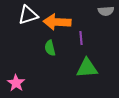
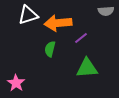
orange arrow: moved 1 px right, 1 px down; rotated 8 degrees counterclockwise
purple line: rotated 56 degrees clockwise
green semicircle: moved 1 px down; rotated 28 degrees clockwise
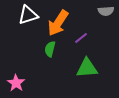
orange arrow: rotated 52 degrees counterclockwise
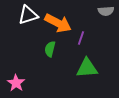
orange arrow: rotated 96 degrees counterclockwise
purple line: rotated 32 degrees counterclockwise
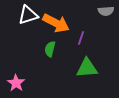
orange arrow: moved 2 px left
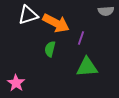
green triangle: moved 1 px up
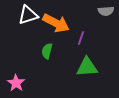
green semicircle: moved 3 px left, 2 px down
